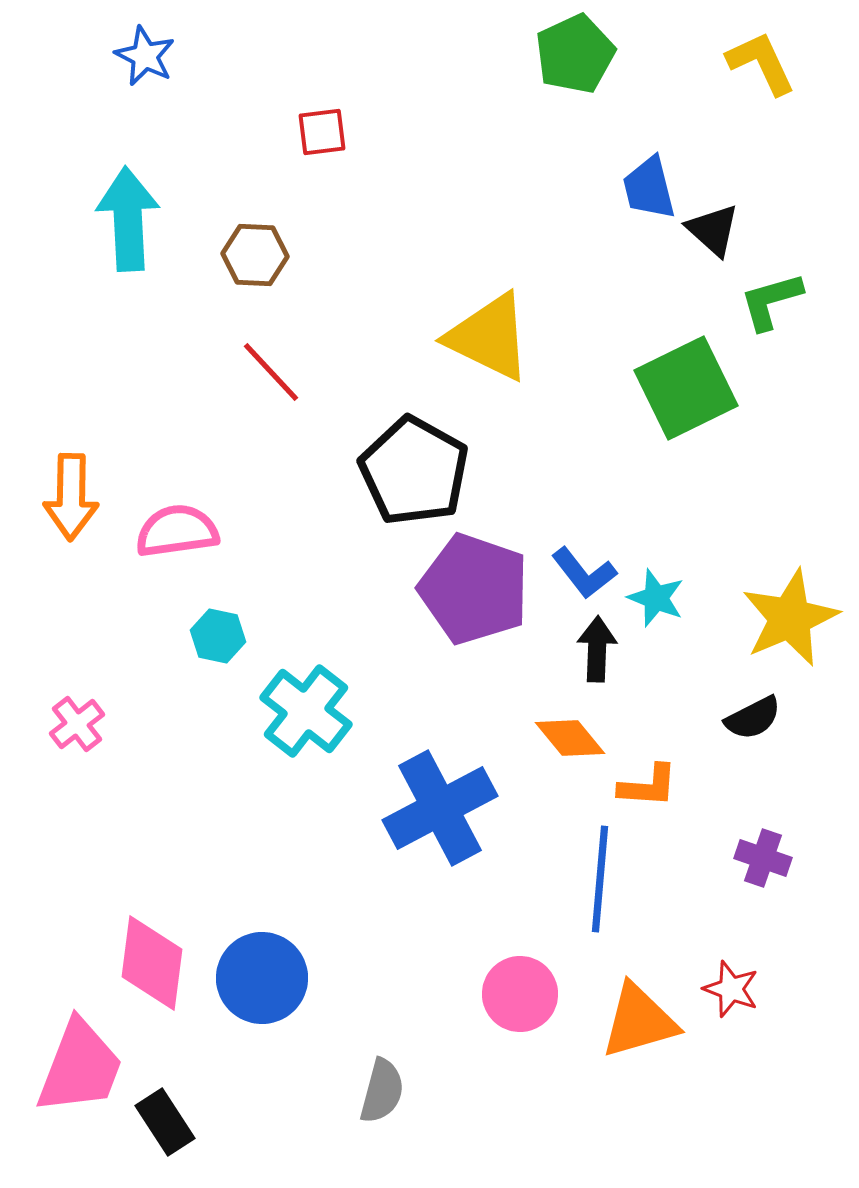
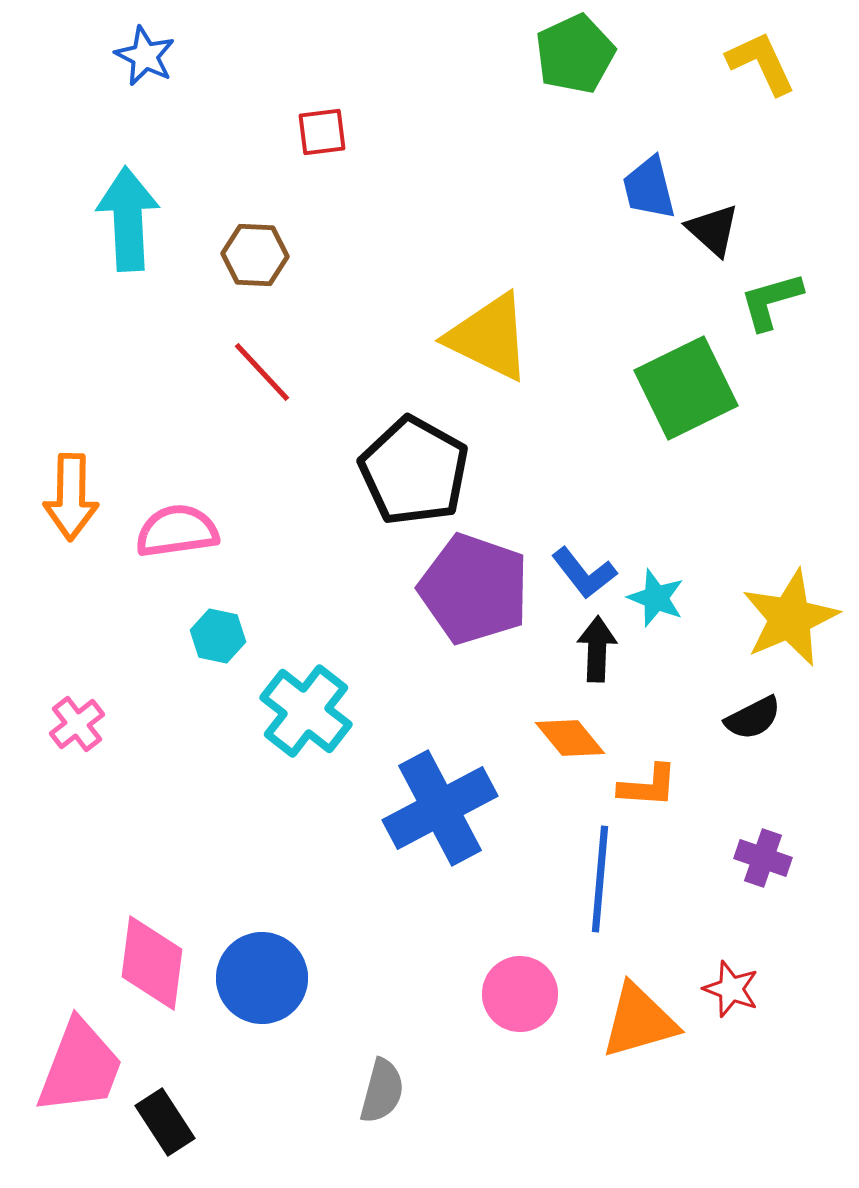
red line: moved 9 px left
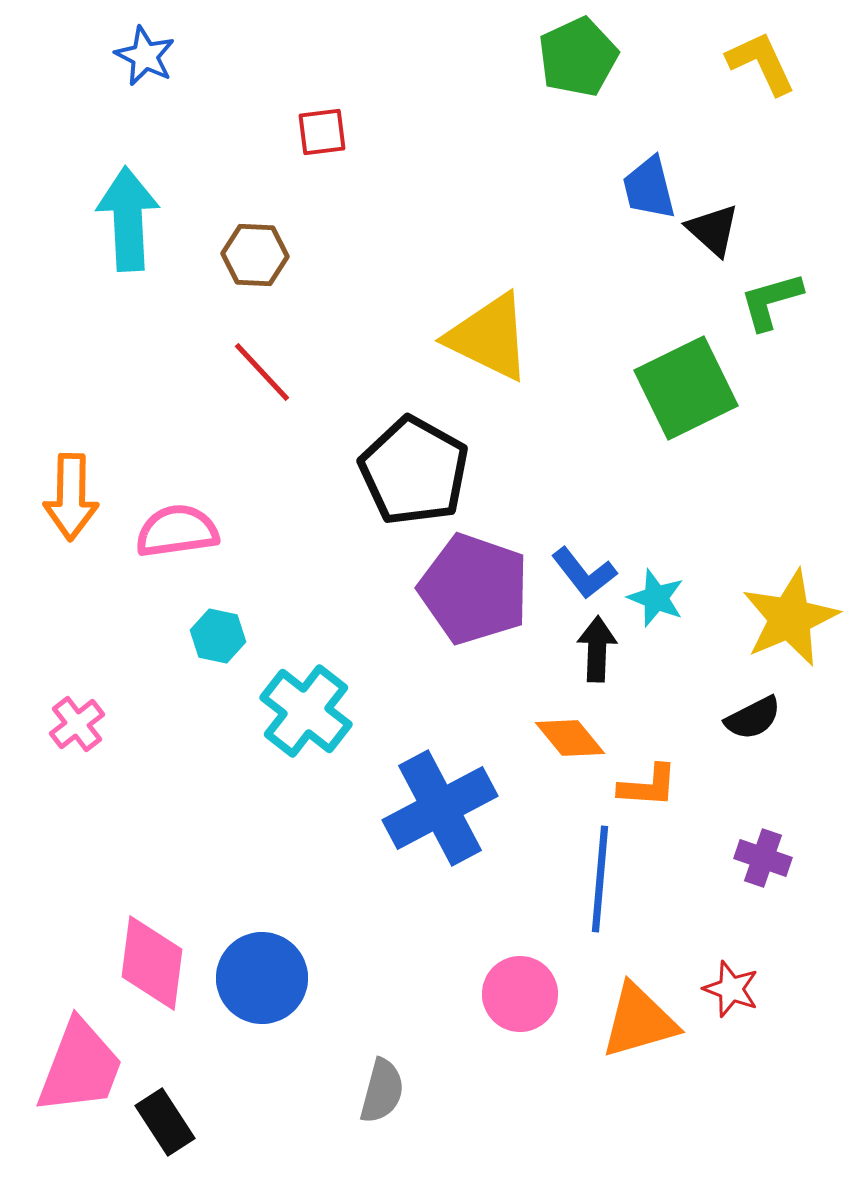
green pentagon: moved 3 px right, 3 px down
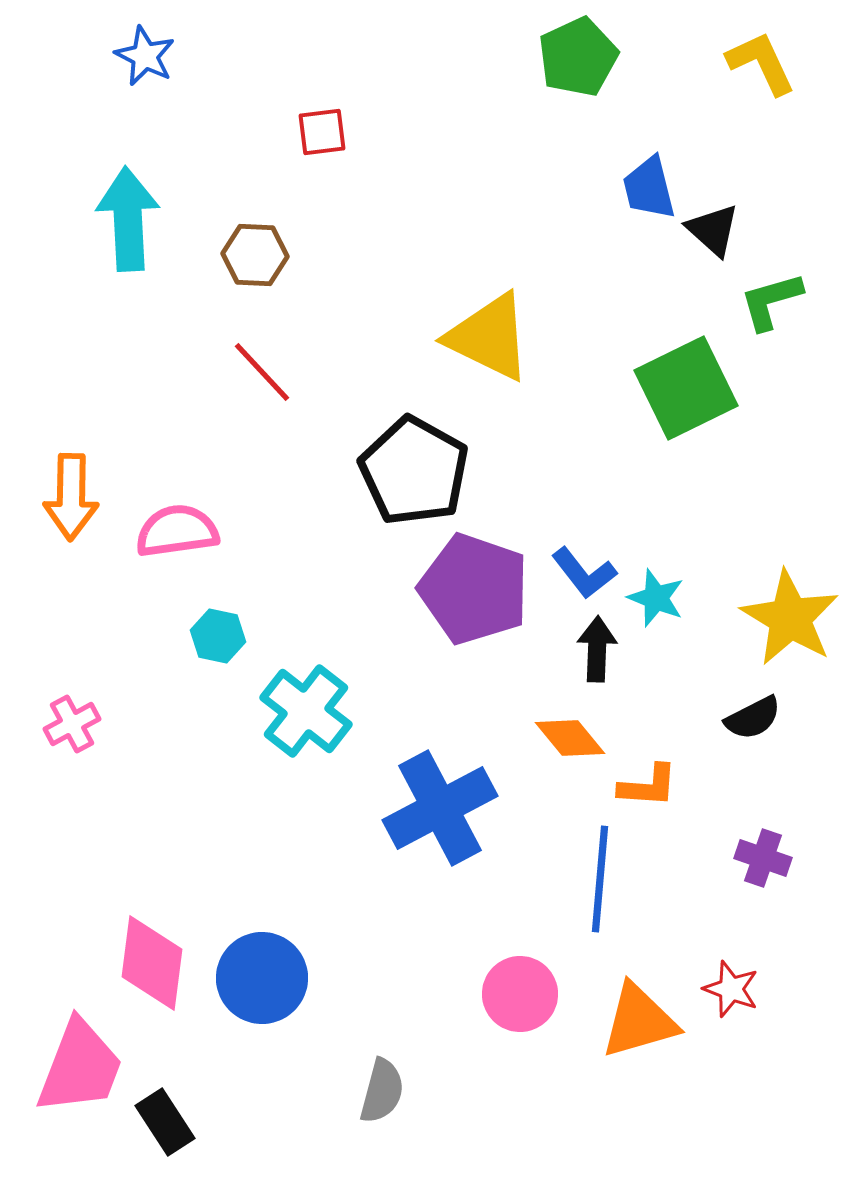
yellow star: rotated 18 degrees counterclockwise
pink cross: moved 5 px left; rotated 10 degrees clockwise
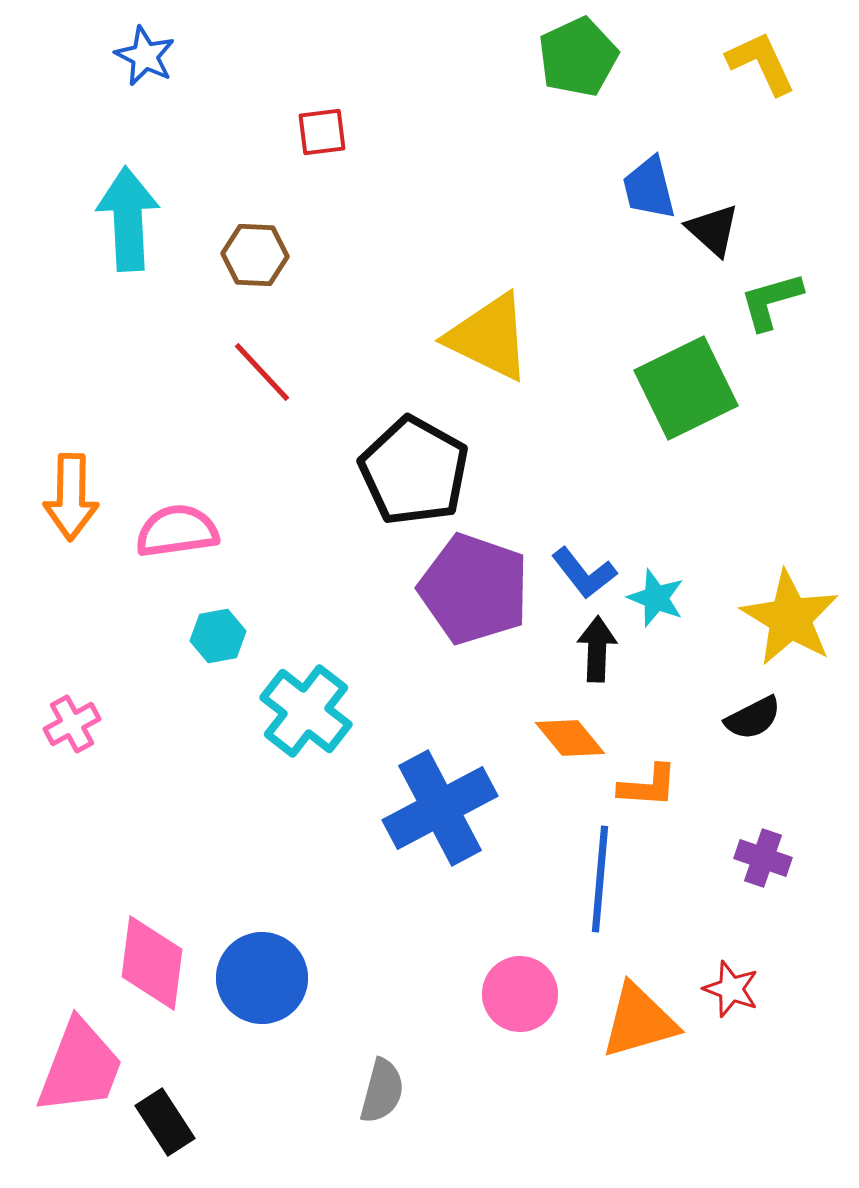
cyan hexagon: rotated 22 degrees counterclockwise
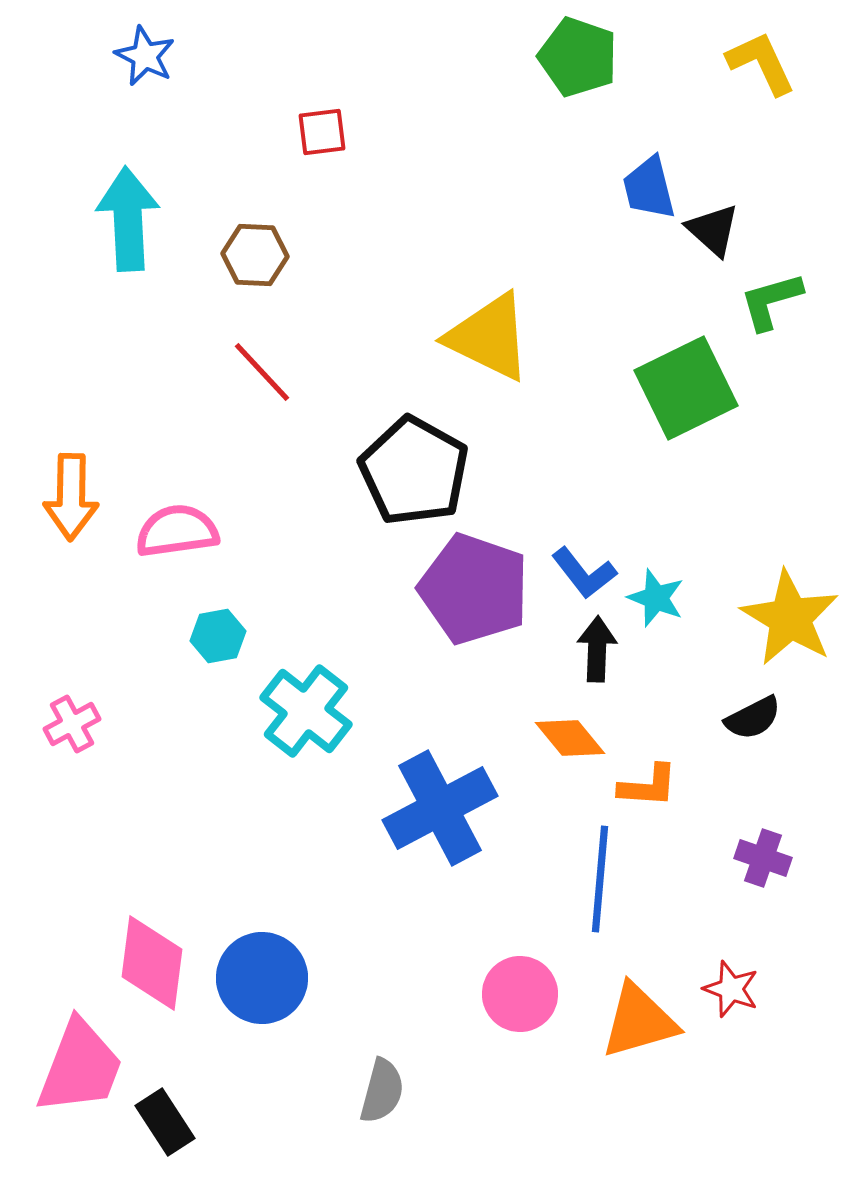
green pentagon: rotated 28 degrees counterclockwise
